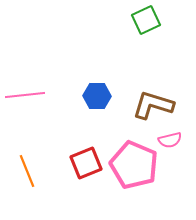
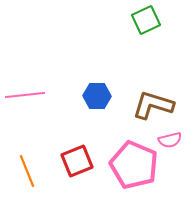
red square: moved 9 px left, 2 px up
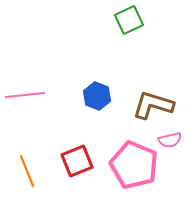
green square: moved 17 px left
blue hexagon: rotated 20 degrees clockwise
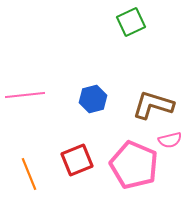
green square: moved 2 px right, 2 px down
blue hexagon: moved 4 px left, 3 px down; rotated 24 degrees clockwise
red square: moved 1 px up
orange line: moved 2 px right, 3 px down
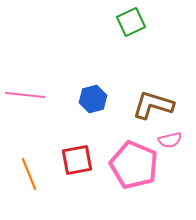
pink line: rotated 12 degrees clockwise
red square: rotated 12 degrees clockwise
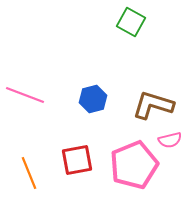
green square: rotated 36 degrees counterclockwise
pink line: rotated 15 degrees clockwise
pink pentagon: rotated 27 degrees clockwise
orange line: moved 1 px up
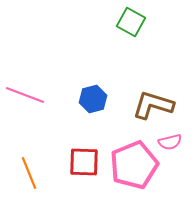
pink semicircle: moved 2 px down
red square: moved 7 px right, 2 px down; rotated 12 degrees clockwise
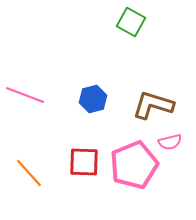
orange line: rotated 20 degrees counterclockwise
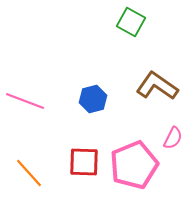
pink line: moved 6 px down
brown L-shape: moved 4 px right, 19 px up; rotated 18 degrees clockwise
pink semicircle: moved 3 px right, 4 px up; rotated 50 degrees counterclockwise
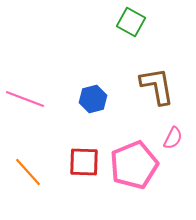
brown L-shape: rotated 45 degrees clockwise
pink line: moved 2 px up
orange line: moved 1 px left, 1 px up
